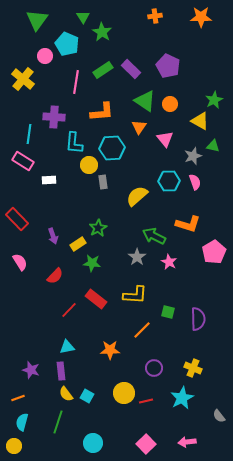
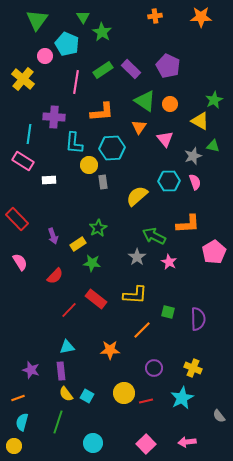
orange L-shape at (188, 224): rotated 20 degrees counterclockwise
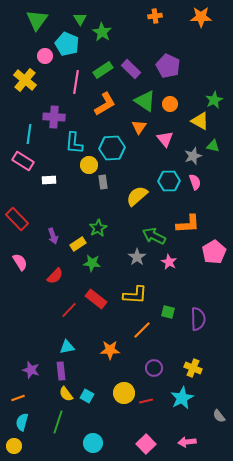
green triangle at (83, 17): moved 3 px left, 2 px down
yellow cross at (23, 79): moved 2 px right, 1 px down
orange L-shape at (102, 112): moved 3 px right, 8 px up; rotated 25 degrees counterclockwise
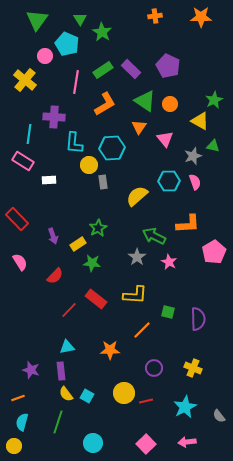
cyan star at (182, 398): moved 3 px right, 9 px down
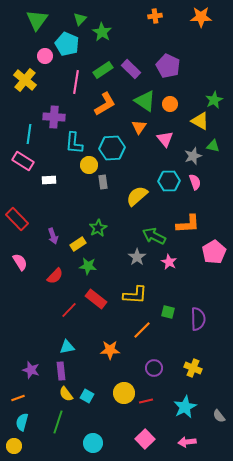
green triangle at (80, 19): rotated 16 degrees clockwise
green star at (92, 263): moved 4 px left, 3 px down
pink square at (146, 444): moved 1 px left, 5 px up
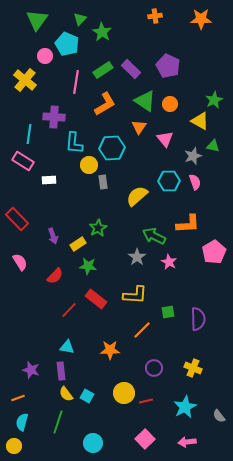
orange star at (201, 17): moved 2 px down
green square at (168, 312): rotated 24 degrees counterclockwise
cyan triangle at (67, 347): rotated 21 degrees clockwise
